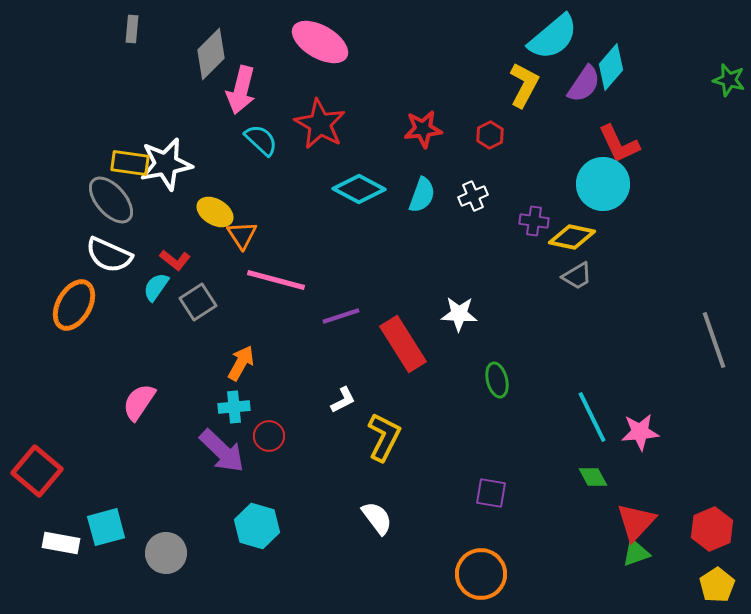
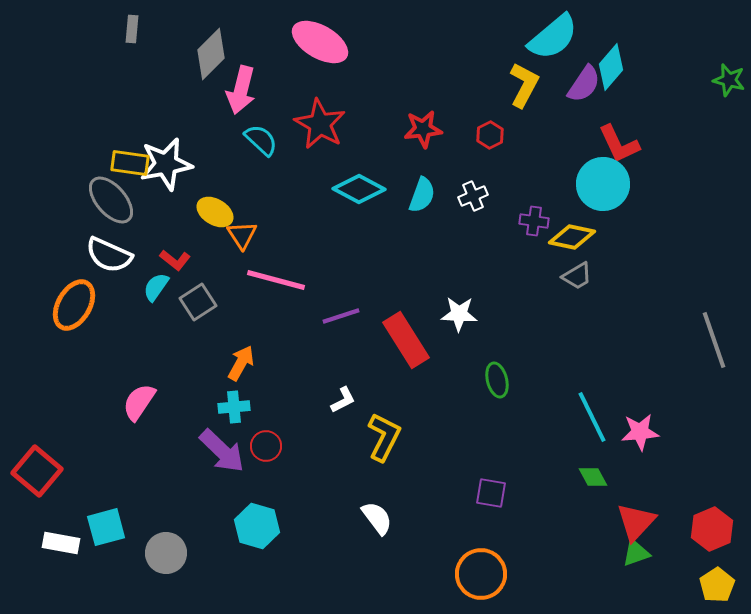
red rectangle at (403, 344): moved 3 px right, 4 px up
red circle at (269, 436): moved 3 px left, 10 px down
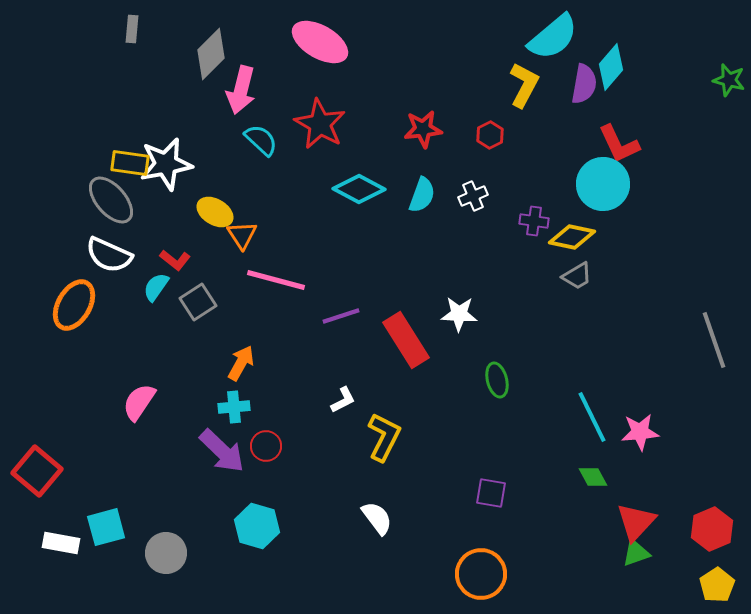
purple semicircle at (584, 84): rotated 24 degrees counterclockwise
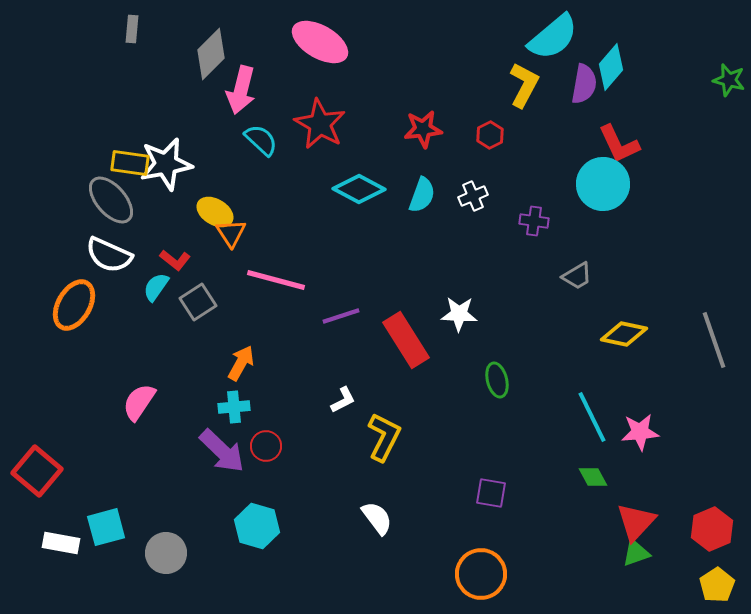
orange triangle at (242, 235): moved 11 px left, 2 px up
yellow diamond at (572, 237): moved 52 px right, 97 px down
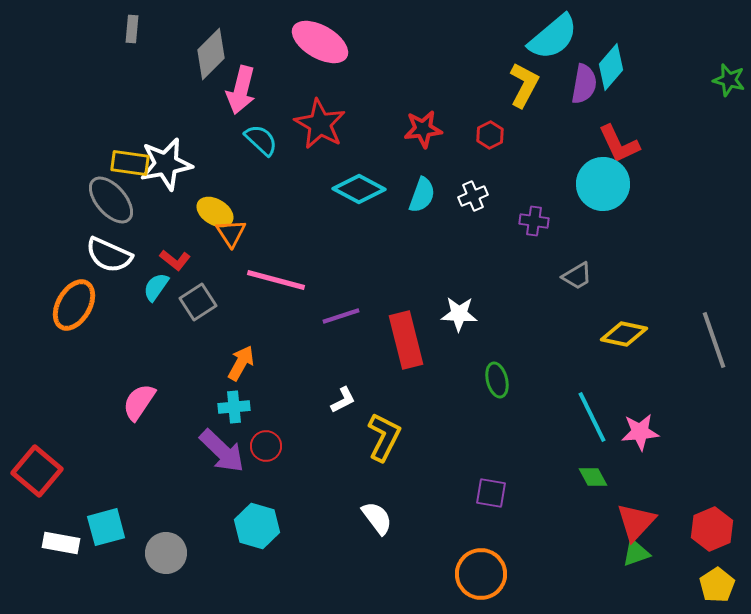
red rectangle at (406, 340): rotated 18 degrees clockwise
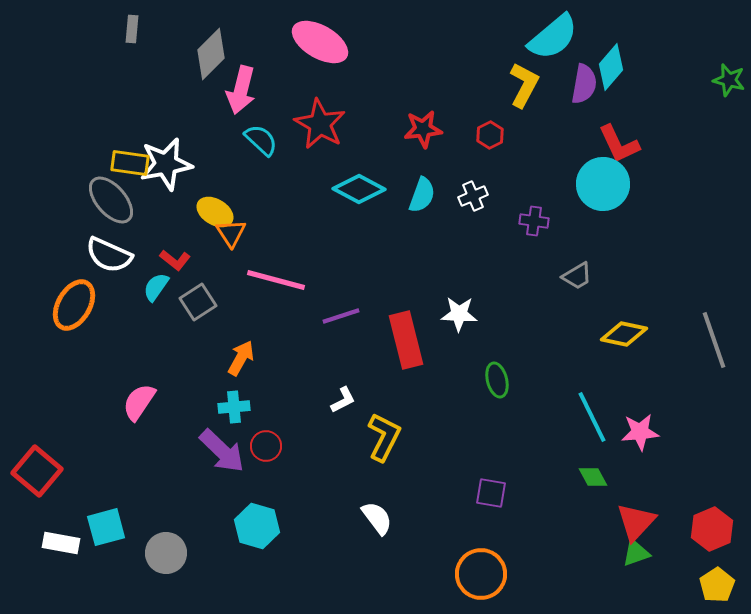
orange arrow at (241, 363): moved 5 px up
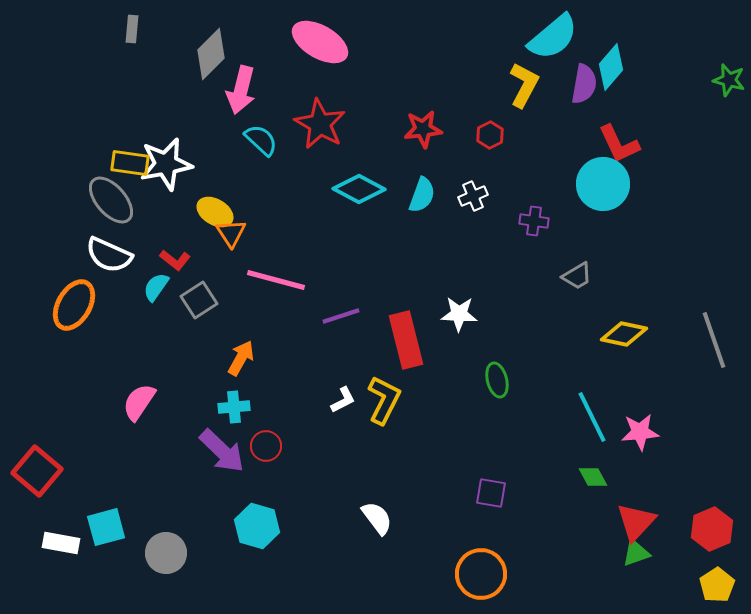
gray square at (198, 302): moved 1 px right, 2 px up
yellow L-shape at (384, 437): moved 37 px up
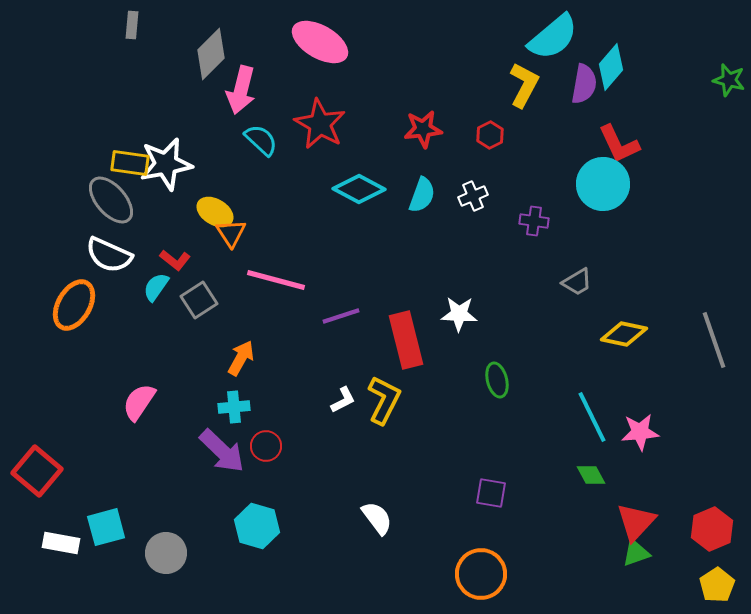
gray rectangle at (132, 29): moved 4 px up
gray trapezoid at (577, 276): moved 6 px down
green diamond at (593, 477): moved 2 px left, 2 px up
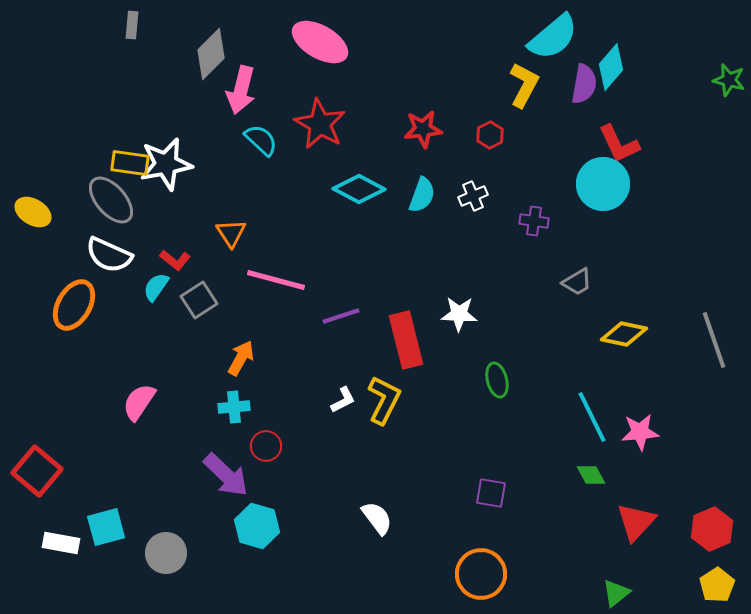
yellow ellipse at (215, 212): moved 182 px left
purple arrow at (222, 451): moved 4 px right, 24 px down
green triangle at (636, 553): moved 20 px left, 40 px down; rotated 20 degrees counterclockwise
